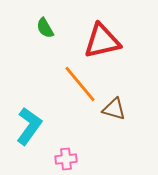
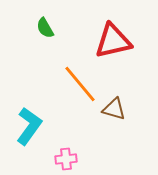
red triangle: moved 11 px right
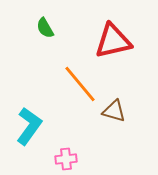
brown triangle: moved 2 px down
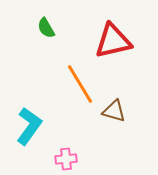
green semicircle: moved 1 px right
orange line: rotated 9 degrees clockwise
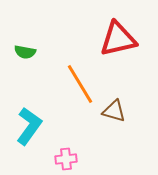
green semicircle: moved 21 px left, 24 px down; rotated 50 degrees counterclockwise
red triangle: moved 5 px right, 2 px up
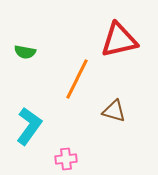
red triangle: moved 1 px right, 1 px down
orange line: moved 3 px left, 5 px up; rotated 57 degrees clockwise
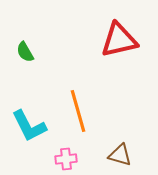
green semicircle: rotated 50 degrees clockwise
orange line: moved 1 px right, 32 px down; rotated 42 degrees counterclockwise
brown triangle: moved 6 px right, 44 px down
cyan L-shape: rotated 117 degrees clockwise
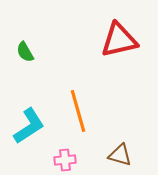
cyan L-shape: rotated 96 degrees counterclockwise
pink cross: moved 1 px left, 1 px down
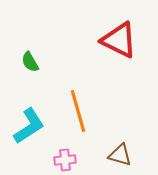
red triangle: rotated 39 degrees clockwise
green semicircle: moved 5 px right, 10 px down
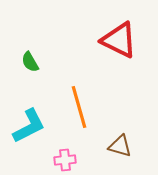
orange line: moved 1 px right, 4 px up
cyan L-shape: rotated 6 degrees clockwise
brown triangle: moved 9 px up
